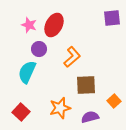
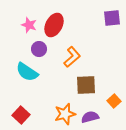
cyan semicircle: rotated 80 degrees counterclockwise
orange star: moved 5 px right, 6 px down
red square: moved 3 px down
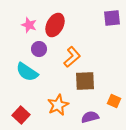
red ellipse: moved 1 px right
brown square: moved 1 px left, 4 px up
orange square: rotated 24 degrees counterclockwise
orange star: moved 7 px left, 9 px up; rotated 10 degrees counterclockwise
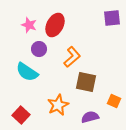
brown square: moved 1 px right, 1 px down; rotated 15 degrees clockwise
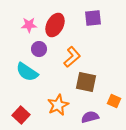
purple square: moved 19 px left
pink star: rotated 21 degrees counterclockwise
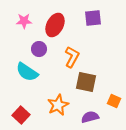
pink star: moved 5 px left, 4 px up
orange L-shape: rotated 20 degrees counterclockwise
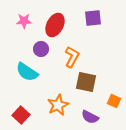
purple circle: moved 2 px right
purple semicircle: rotated 138 degrees counterclockwise
